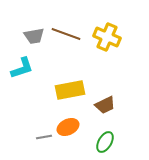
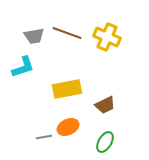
brown line: moved 1 px right, 1 px up
cyan L-shape: moved 1 px right, 1 px up
yellow rectangle: moved 3 px left, 1 px up
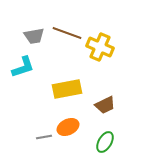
yellow cross: moved 7 px left, 10 px down
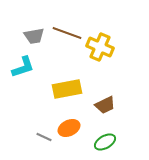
orange ellipse: moved 1 px right, 1 px down
gray line: rotated 35 degrees clockwise
green ellipse: rotated 30 degrees clockwise
